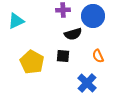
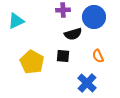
blue circle: moved 1 px right, 1 px down
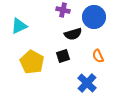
purple cross: rotated 16 degrees clockwise
cyan triangle: moved 3 px right, 5 px down
black square: rotated 24 degrees counterclockwise
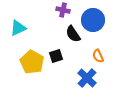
blue circle: moved 1 px left, 3 px down
cyan triangle: moved 1 px left, 2 px down
black semicircle: rotated 72 degrees clockwise
black square: moved 7 px left
blue cross: moved 5 px up
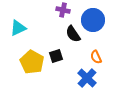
orange semicircle: moved 2 px left, 1 px down
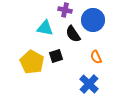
purple cross: moved 2 px right
cyan triangle: moved 27 px right; rotated 36 degrees clockwise
blue cross: moved 2 px right, 6 px down
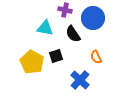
blue circle: moved 2 px up
blue cross: moved 9 px left, 4 px up
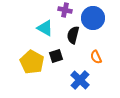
cyan triangle: rotated 18 degrees clockwise
black semicircle: moved 1 px down; rotated 48 degrees clockwise
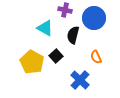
blue circle: moved 1 px right
black square: rotated 24 degrees counterclockwise
